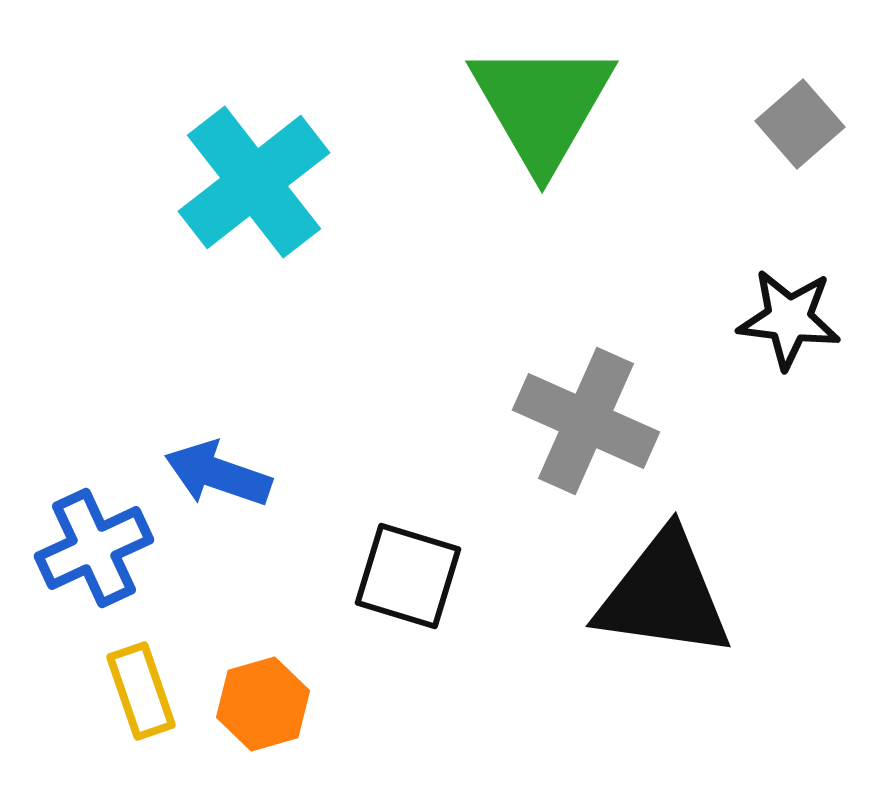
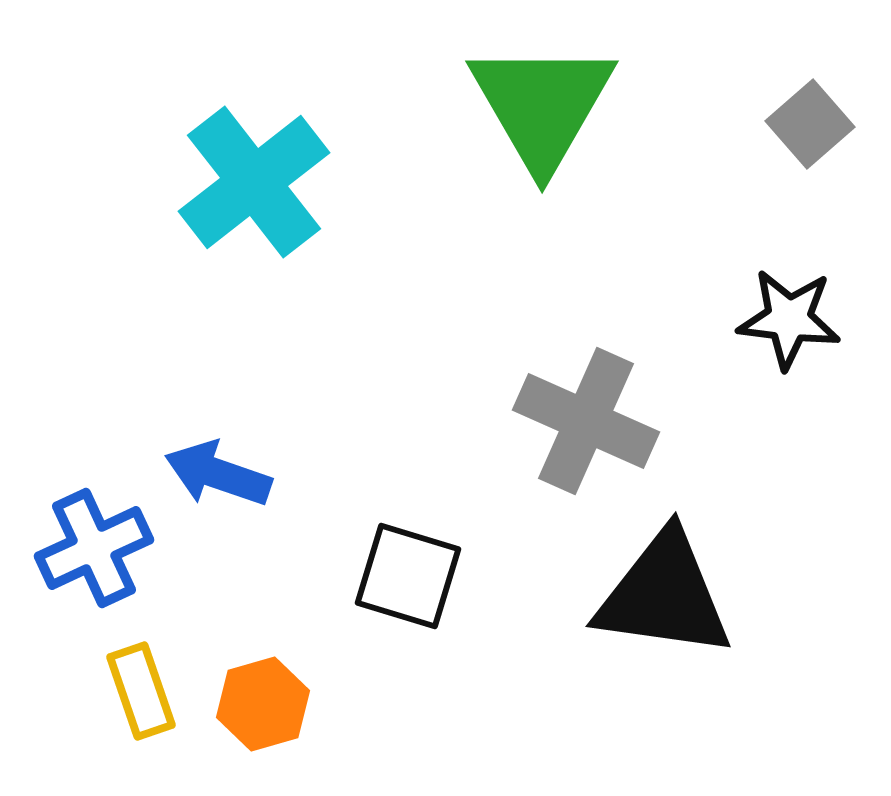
gray square: moved 10 px right
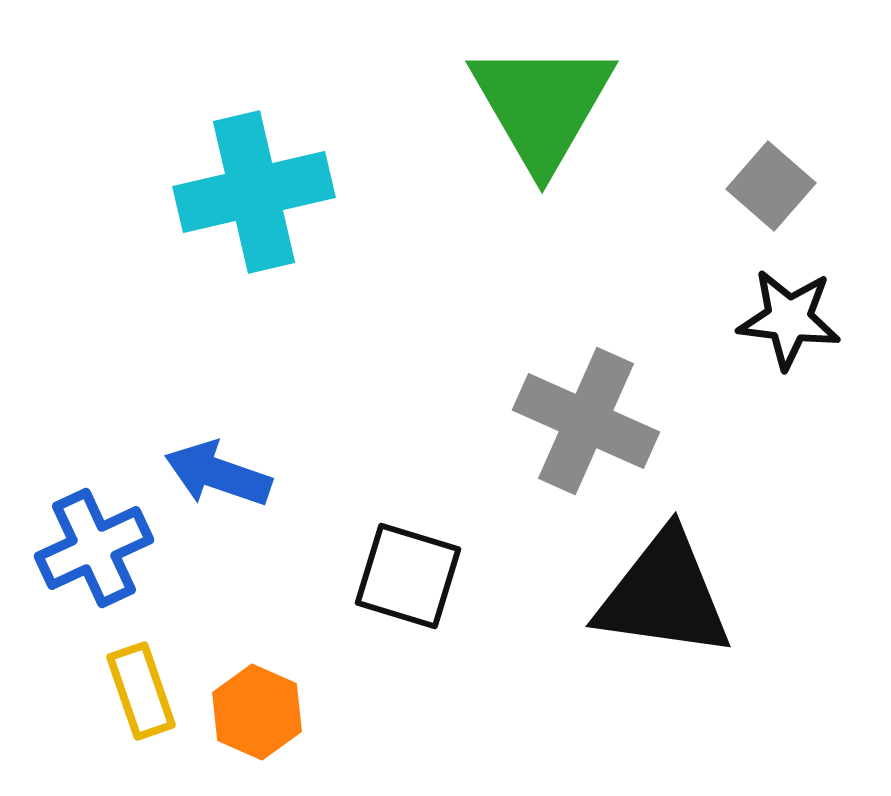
gray square: moved 39 px left, 62 px down; rotated 8 degrees counterclockwise
cyan cross: moved 10 px down; rotated 25 degrees clockwise
orange hexagon: moved 6 px left, 8 px down; rotated 20 degrees counterclockwise
